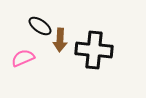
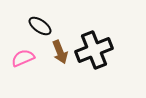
brown arrow: moved 12 px down; rotated 25 degrees counterclockwise
black cross: rotated 27 degrees counterclockwise
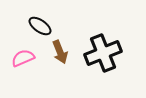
black cross: moved 9 px right, 3 px down
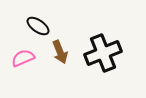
black ellipse: moved 2 px left
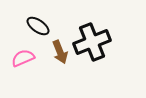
black cross: moved 11 px left, 11 px up
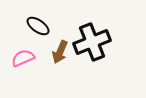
brown arrow: rotated 45 degrees clockwise
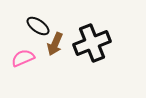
black cross: moved 1 px down
brown arrow: moved 5 px left, 8 px up
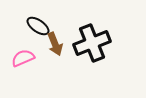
brown arrow: rotated 45 degrees counterclockwise
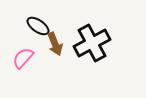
black cross: rotated 6 degrees counterclockwise
pink semicircle: rotated 25 degrees counterclockwise
